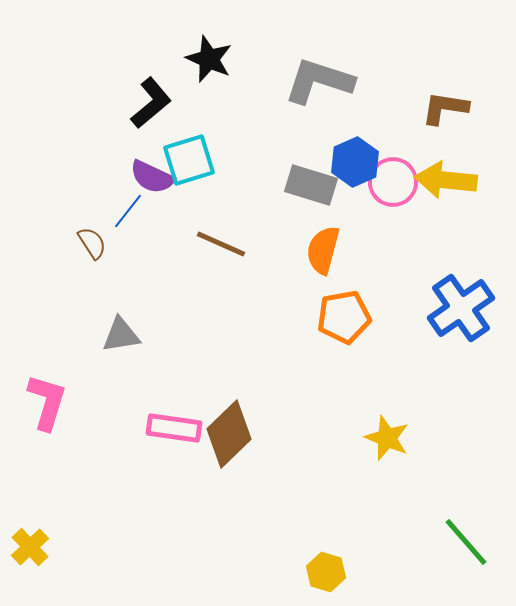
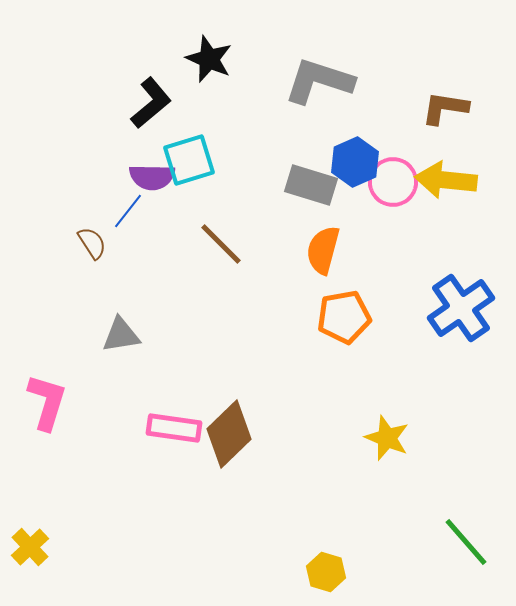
purple semicircle: rotated 24 degrees counterclockwise
brown line: rotated 21 degrees clockwise
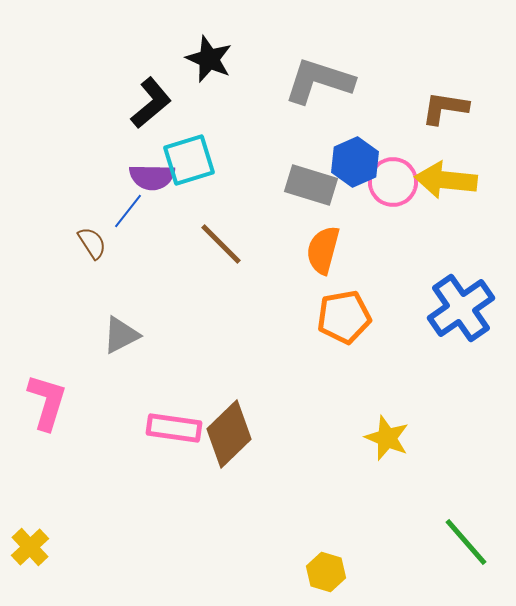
gray triangle: rotated 18 degrees counterclockwise
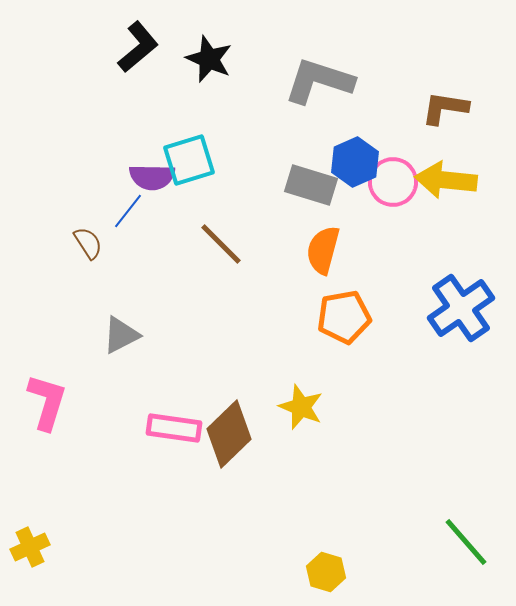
black L-shape: moved 13 px left, 56 px up
brown semicircle: moved 4 px left
yellow star: moved 86 px left, 31 px up
yellow cross: rotated 18 degrees clockwise
